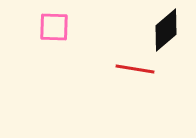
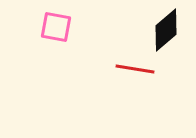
pink square: moved 2 px right; rotated 8 degrees clockwise
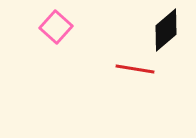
pink square: rotated 32 degrees clockwise
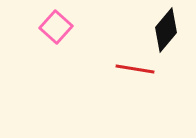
black diamond: rotated 9 degrees counterclockwise
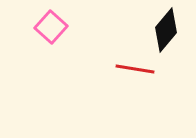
pink square: moved 5 px left
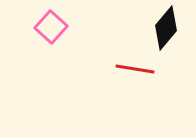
black diamond: moved 2 px up
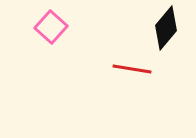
red line: moved 3 px left
